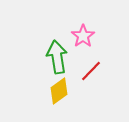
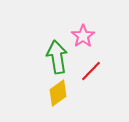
yellow diamond: moved 1 px left, 2 px down
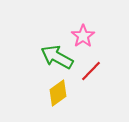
green arrow: rotated 52 degrees counterclockwise
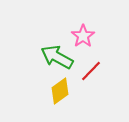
yellow diamond: moved 2 px right, 2 px up
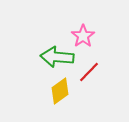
green arrow: rotated 24 degrees counterclockwise
red line: moved 2 px left, 1 px down
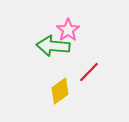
pink star: moved 15 px left, 6 px up
green arrow: moved 4 px left, 11 px up
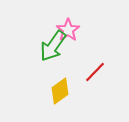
green arrow: rotated 60 degrees counterclockwise
red line: moved 6 px right
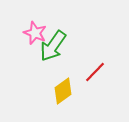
pink star: moved 33 px left, 3 px down; rotated 15 degrees counterclockwise
yellow diamond: moved 3 px right
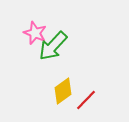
green arrow: rotated 8 degrees clockwise
red line: moved 9 px left, 28 px down
